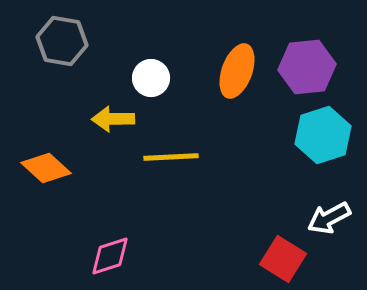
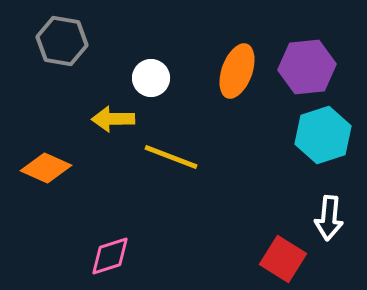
yellow line: rotated 24 degrees clockwise
orange diamond: rotated 18 degrees counterclockwise
white arrow: rotated 57 degrees counterclockwise
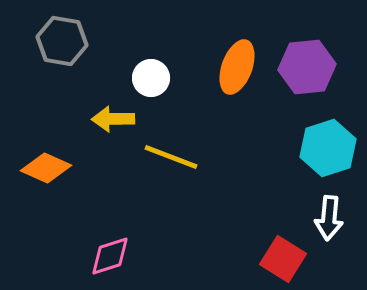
orange ellipse: moved 4 px up
cyan hexagon: moved 5 px right, 13 px down
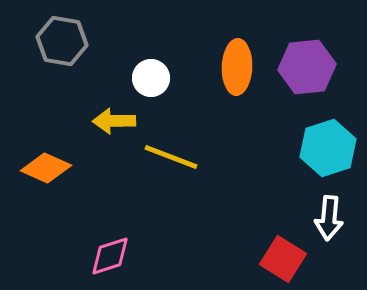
orange ellipse: rotated 18 degrees counterclockwise
yellow arrow: moved 1 px right, 2 px down
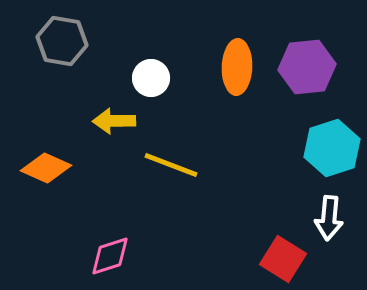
cyan hexagon: moved 4 px right
yellow line: moved 8 px down
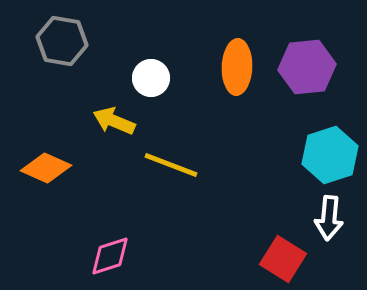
yellow arrow: rotated 24 degrees clockwise
cyan hexagon: moved 2 px left, 7 px down
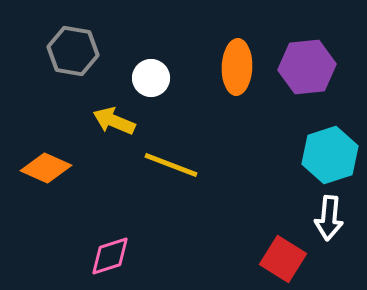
gray hexagon: moved 11 px right, 10 px down
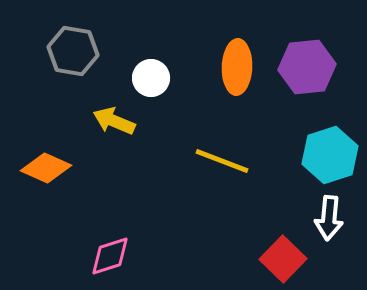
yellow line: moved 51 px right, 4 px up
red square: rotated 12 degrees clockwise
